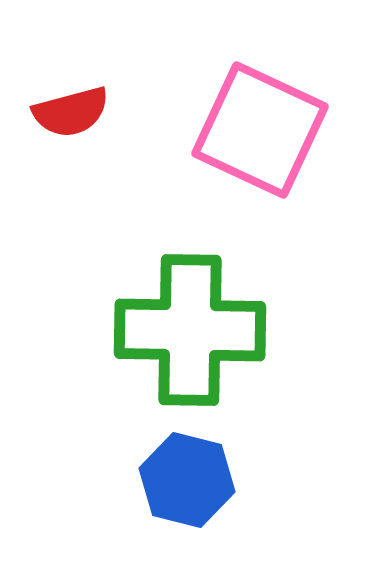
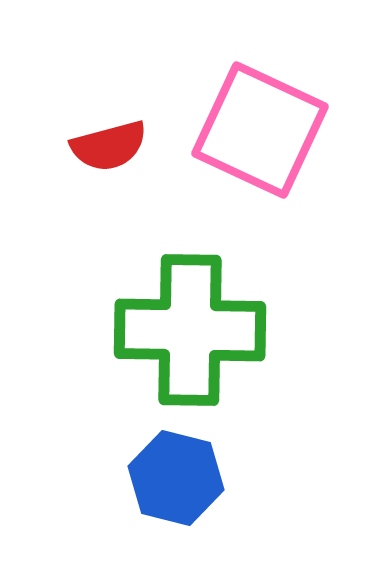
red semicircle: moved 38 px right, 34 px down
blue hexagon: moved 11 px left, 2 px up
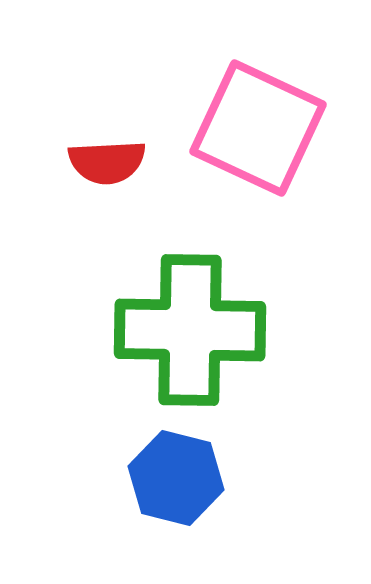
pink square: moved 2 px left, 2 px up
red semicircle: moved 2 px left, 16 px down; rotated 12 degrees clockwise
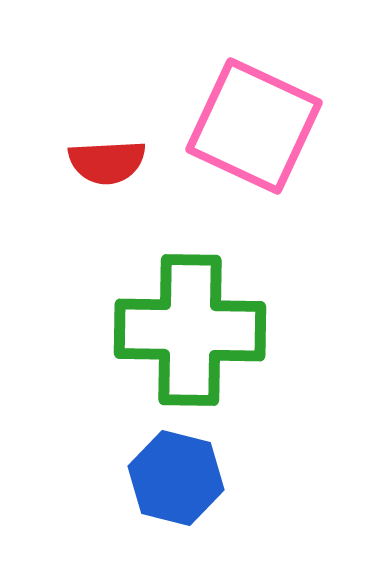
pink square: moved 4 px left, 2 px up
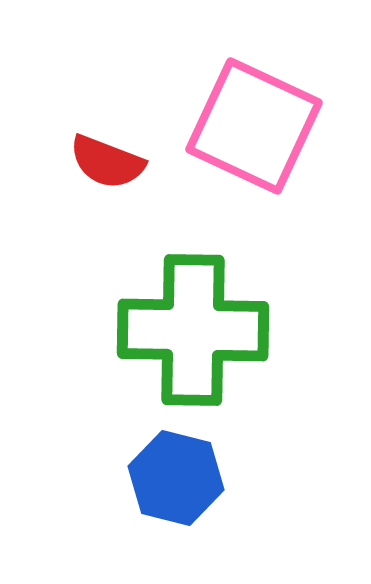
red semicircle: rotated 24 degrees clockwise
green cross: moved 3 px right
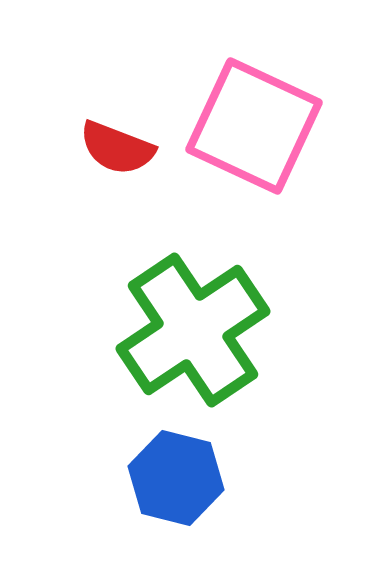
red semicircle: moved 10 px right, 14 px up
green cross: rotated 35 degrees counterclockwise
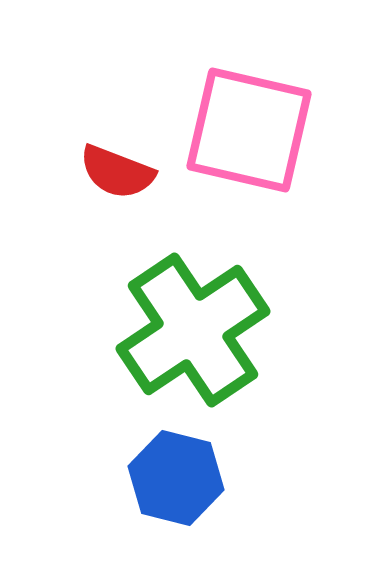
pink square: moved 5 px left, 4 px down; rotated 12 degrees counterclockwise
red semicircle: moved 24 px down
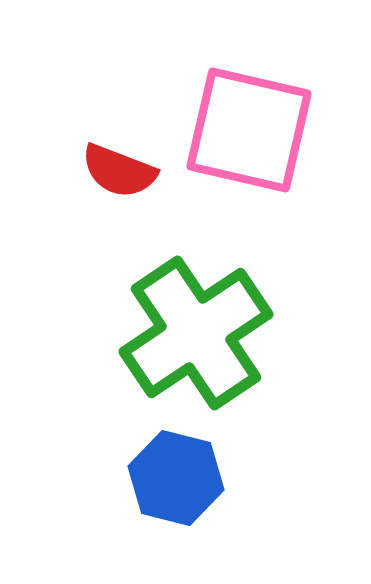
red semicircle: moved 2 px right, 1 px up
green cross: moved 3 px right, 3 px down
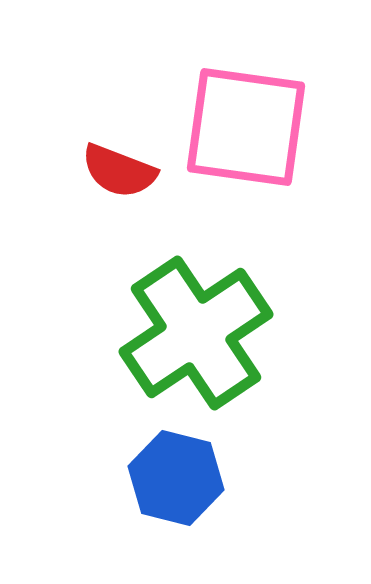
pink square: moved 3 px left, 3 px up; rotated 5 degrees counterclockwise
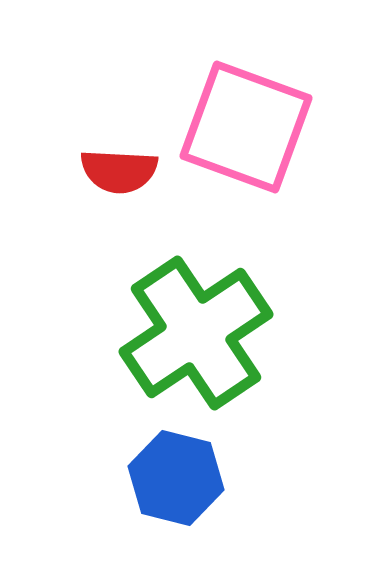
pink square: rotated 12 degrees clockwise
red semicircle: rotated 18 degrees counterclockwise
